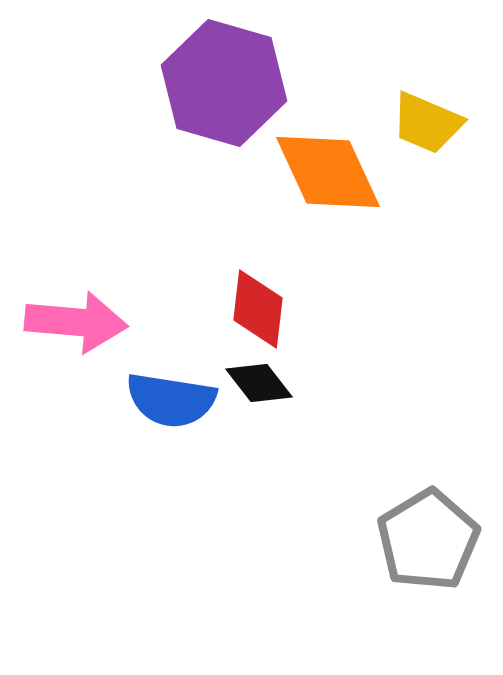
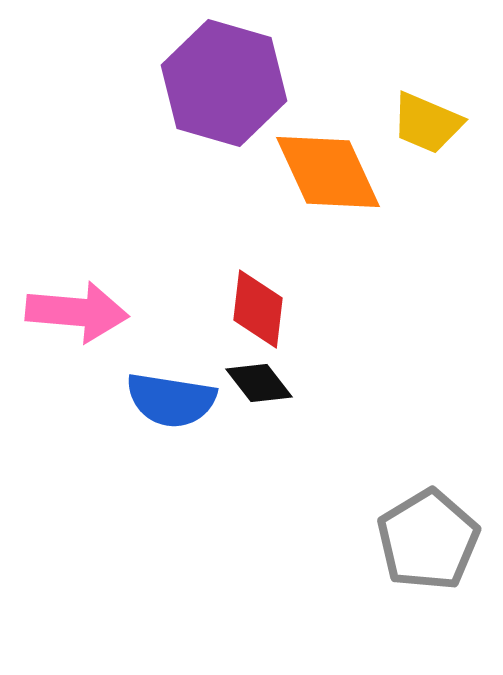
pink arrow: moved 1 px right, 10 px up
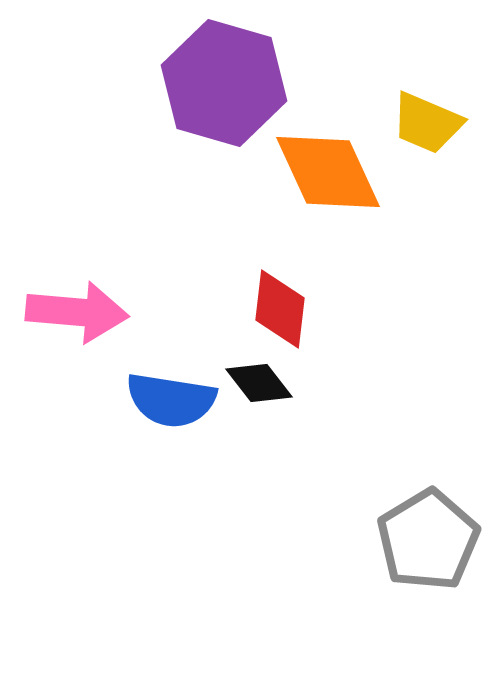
red diamond: moved 22 px right
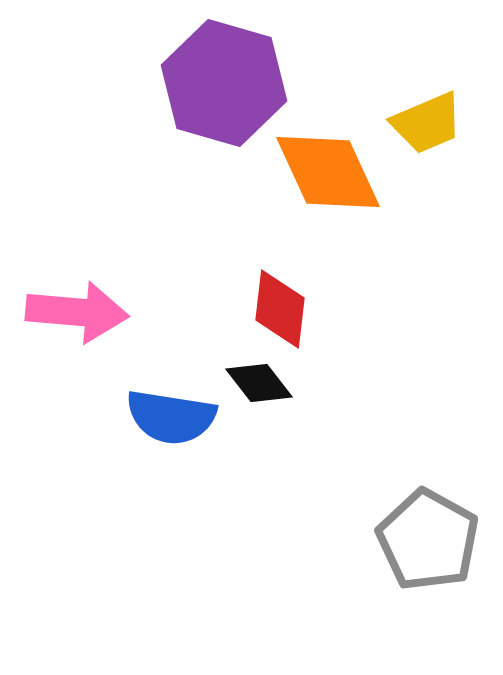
yellow trapezoid: rotated 46 degrees counterclockwise
blue semicircle: moved 17 px down
gray pentagon: rotated 12 degrees counterclockwise
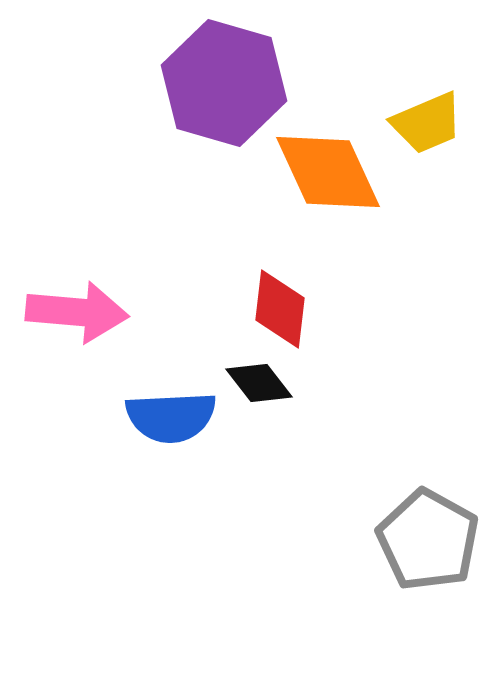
blue semicircle: rotated 12 degrees counterclockwise
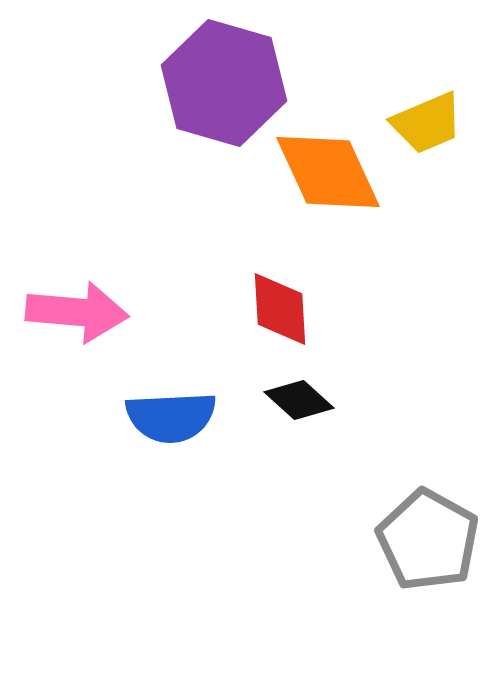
red diamond: rotated 10 degrees counterclockwise
black diamond: moved 40 px right, 17 px down; rotated 10 degrees counterclockwise
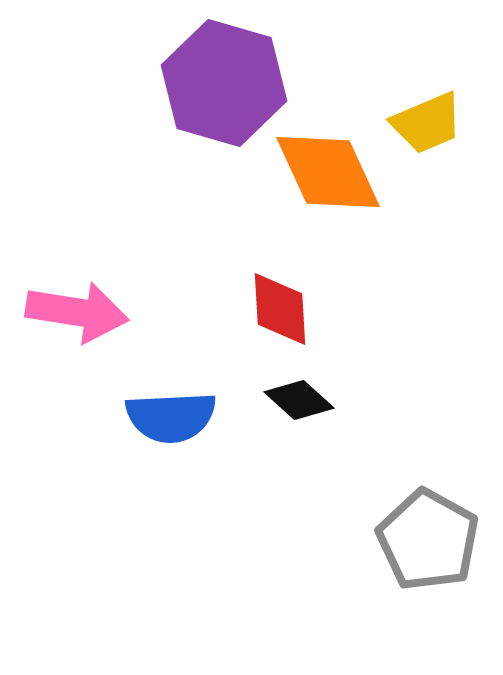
pink arrow: rotated 4 degrees clockwise
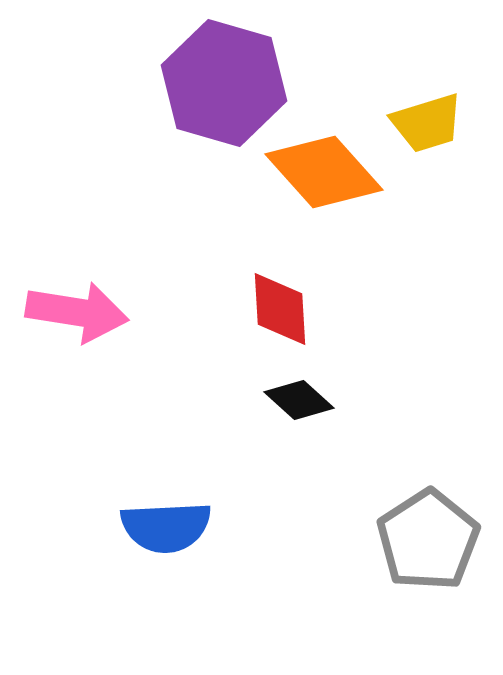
yellow trapezoid: rotated 6 degrees clockwise
orange diamond: moved 4 px left; rotated 17 degrees counterclockwise
blue semicircle: moved 5 px left, 110 px down
gray pentagon: rotated 10 degrees clockwise
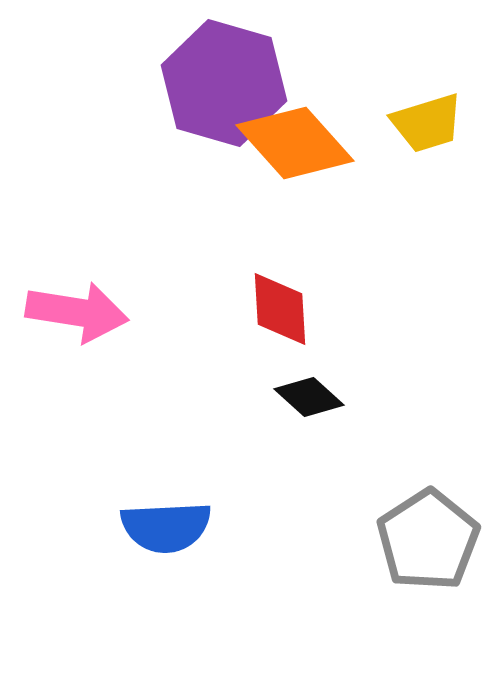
orange diamond: moved 29 px left, 29 px up
black diamond: moved 10 px right, 3 px up
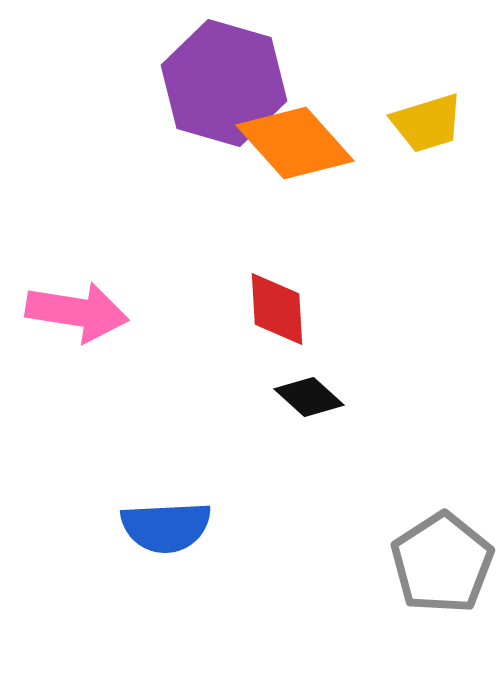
red diamond: moved 3 px left
gray pentagon: moved 14 px right, 23 px down
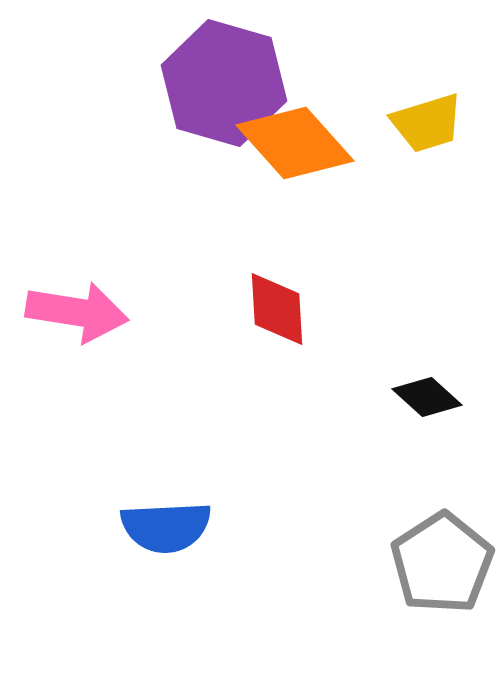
black diamond: moved 118 px right
